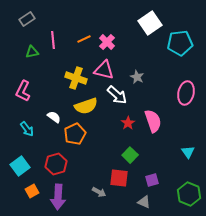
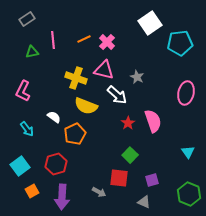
yellow semicircle: rotated 40 degrees clockwise
purple arrow: moved 4 px right
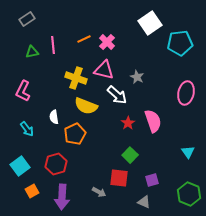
pink line: moved 5 px down
white semicircle: rotated 136 degrees counterclockwise
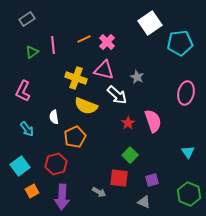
green triangle: rotated 24 degrees counterclockwise
orange pentagon: moved 3 px down
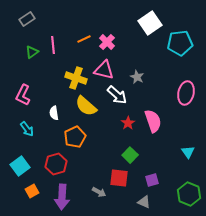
pink L-shape: moved 4 px down
yellow semicircle: rotated 20 degrees clockwise
white semicircle: moved 4 px up
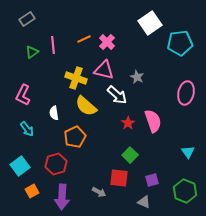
green hexagon: moved 4 px left, 3 px up
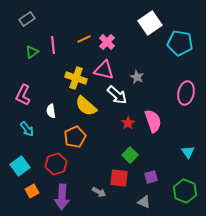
cyan pentagon: rotated 15 degrees clockwise
white semicircle: moved 3 px left, 2 px up
purple square: moved 1 px left, 3 px up
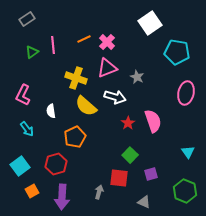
cyan pentagon: moved 3 px left, 9 px down
pink triangle: moved 3 px right, 2 px up; rotated 35 degrees counterclockwise
white arrow: moved 2 px left, 2 px down; rotated 25 degrees counterclockwise
purple square: moved 3 px up
gray arrow: rotated 104 degrees counterclockwise
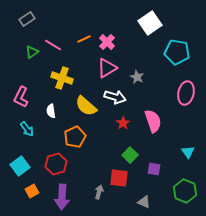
pink line: rotated 54 degrees counterclockwise
pink triangle: rotated 10 degrees counterclockwise
yellow cross: moved 14 px left
pink L-shape: moved 2 px left, 2 px down
red star: moved 5 px left
purple square: moved 3 px right, 5 px up; rotated 24 degrees clockwise
